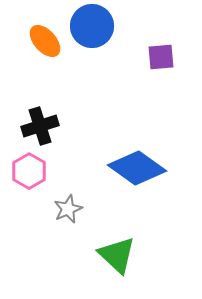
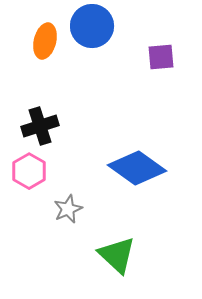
orange ellipse: rotated 56 degrees clockwise
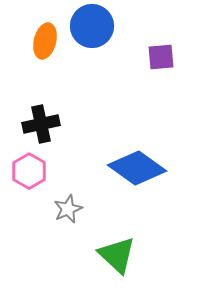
black cross: moved 1 px right, 2 px up; rotated 6 degrees clockwise
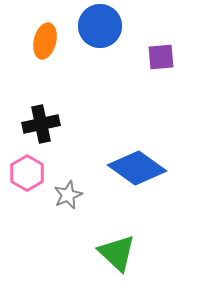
blue circle: moved 8 px right
pink hexagon: moved 2 px left, 2 px down
gray star: moved 14 px up
green triangle: moved 2 px up
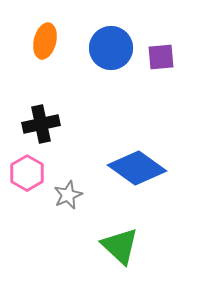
blue circle: moved 11 px right, 22 px down
green triangle: moved 3 px right, 7 px up
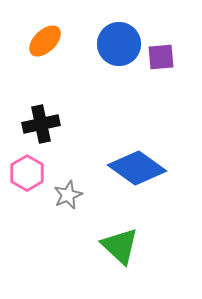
orange ellipse: rotated 32 degrees clockwise
blue circle: moved 8 px right, 4 px up
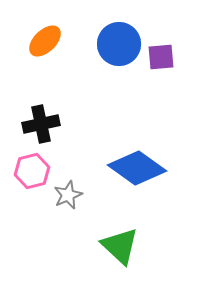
pink hexagon: moved 5 px right, 2 px up; rotated 16 degrees clockwise
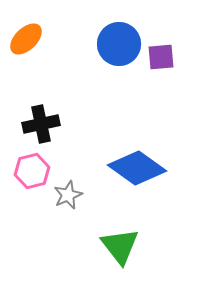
orange ellipse: moved 19 px left, 2 px up
green triangle: rotated 9 degrees clockwise
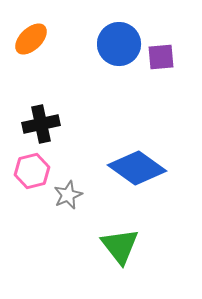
orange ellipse: moved 5 px right
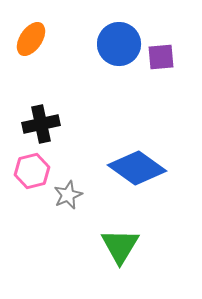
orange ellipse: rotated 12 degrees counterclockwise
green triangle: rotated 9 degrees clockwise
